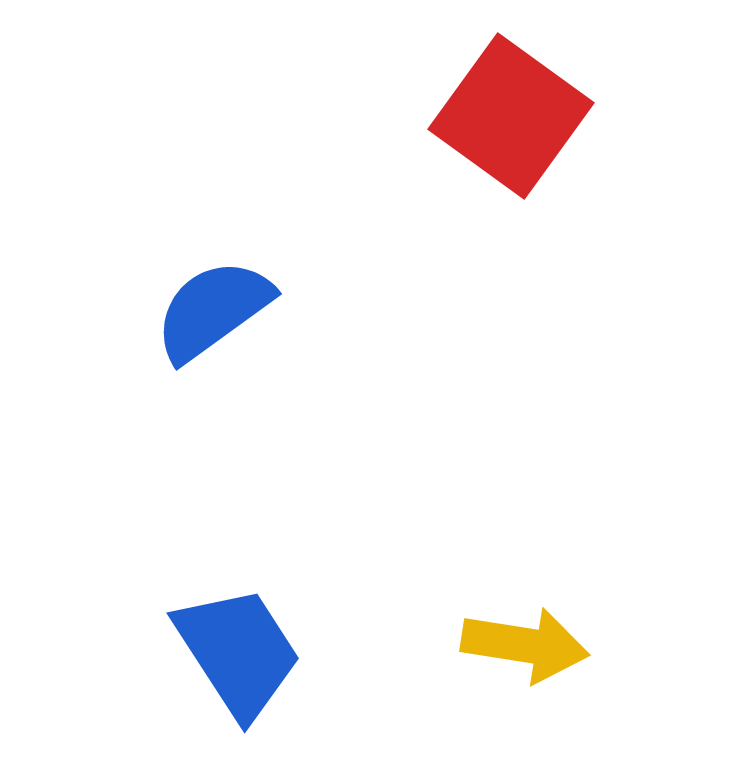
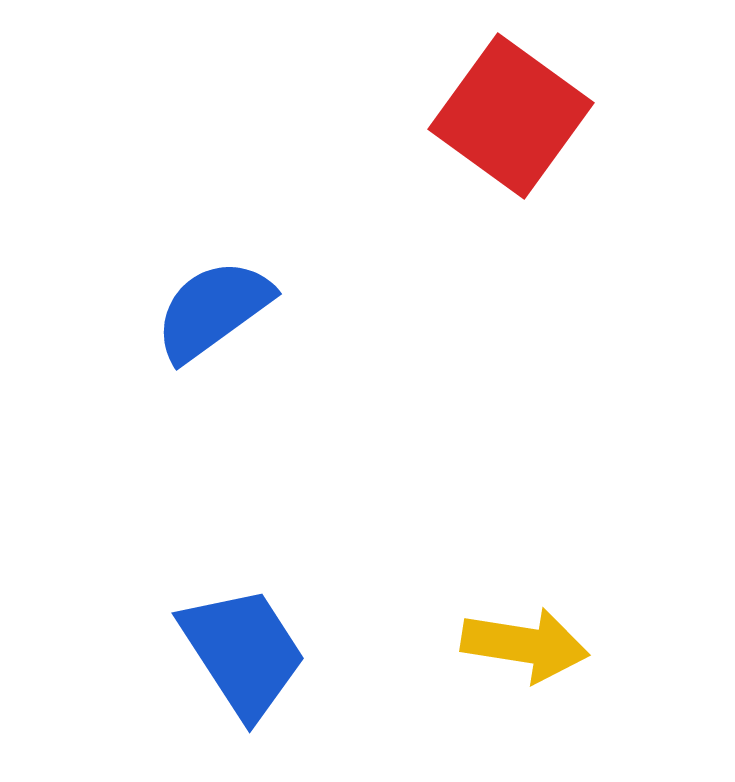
blue trapezoid: moved 5 px right
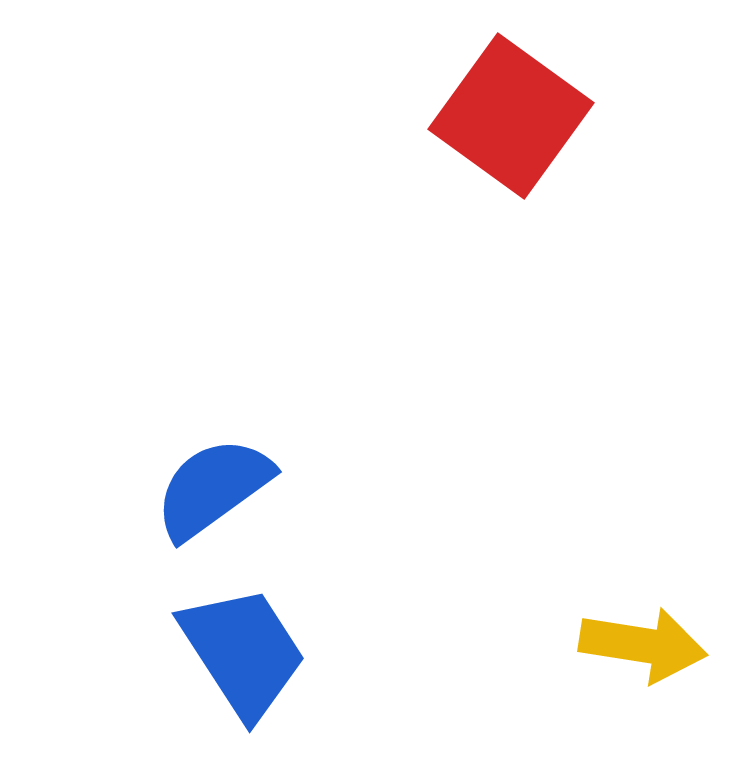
blue semicircle: moved 178 px down
yellow arrow: moved 118 px right
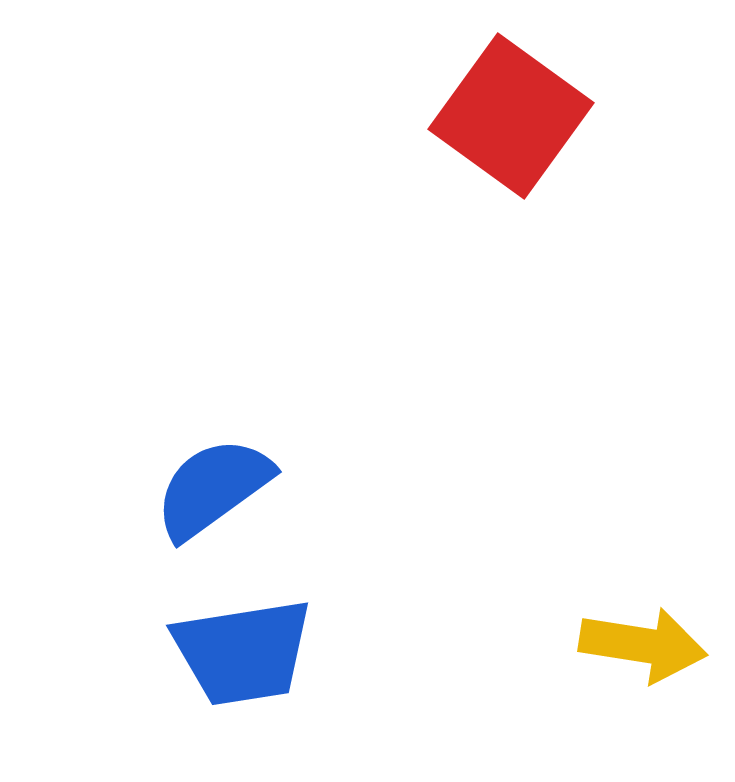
blue trapezoid: rotated 114 degrees clockwise
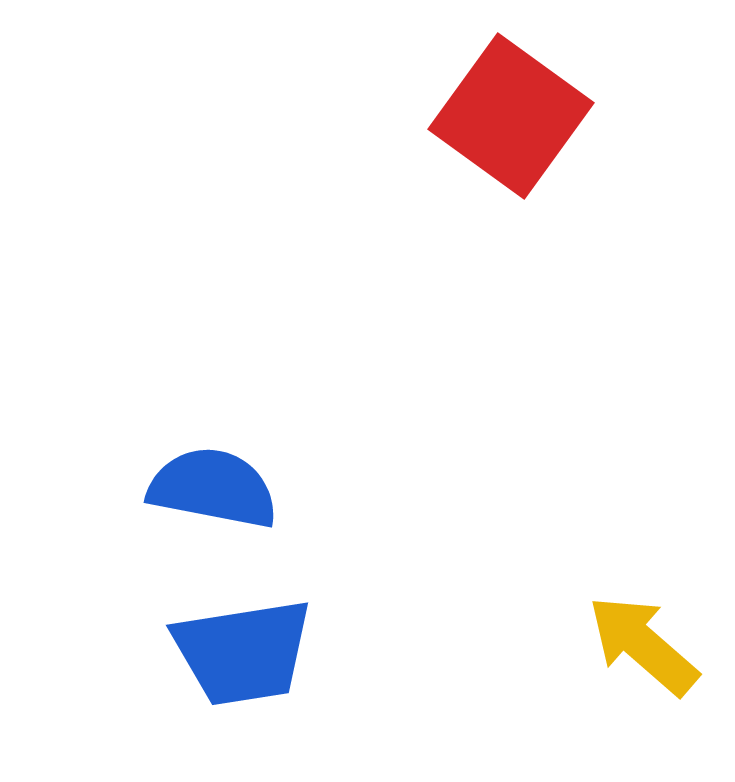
blue semicircle: rotated 47 degrees clockwise
yellow arrow: rotated 148 degrees counterclockwise
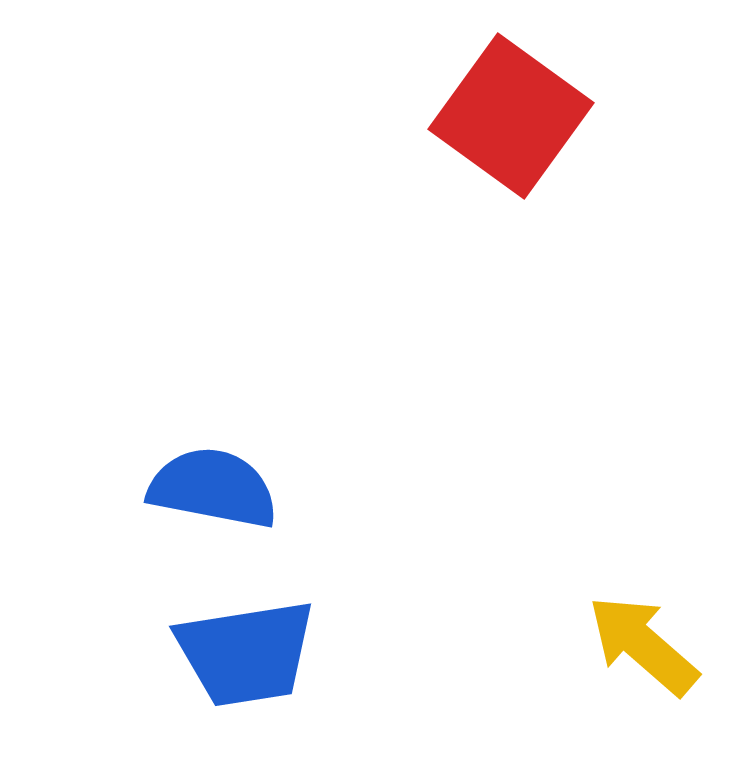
blue trapezoid: moved 3 px right, 1 px down
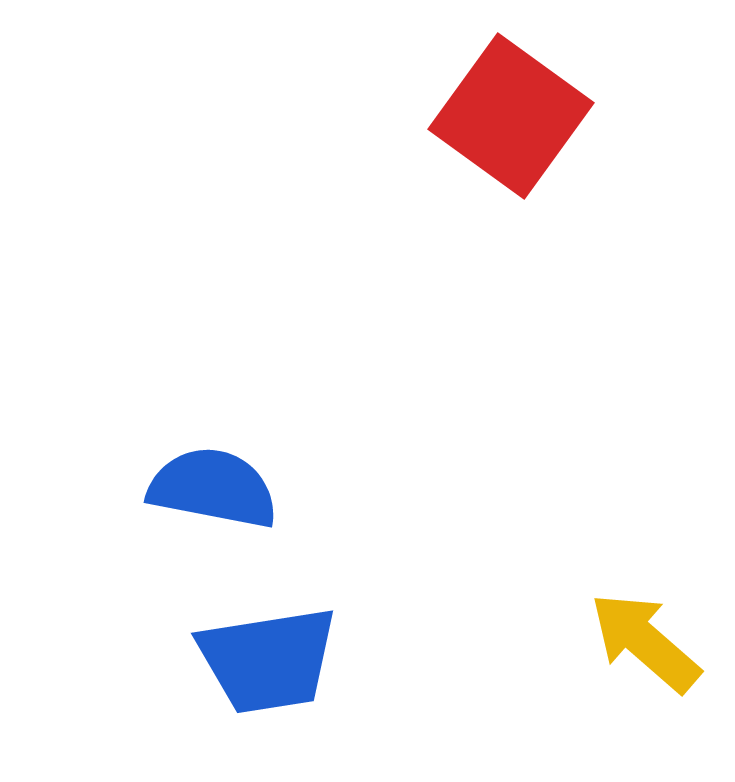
yellow arrow: moved 2 px right, 3 px up
blue trapezoid: moved 22 px right, 7 px down
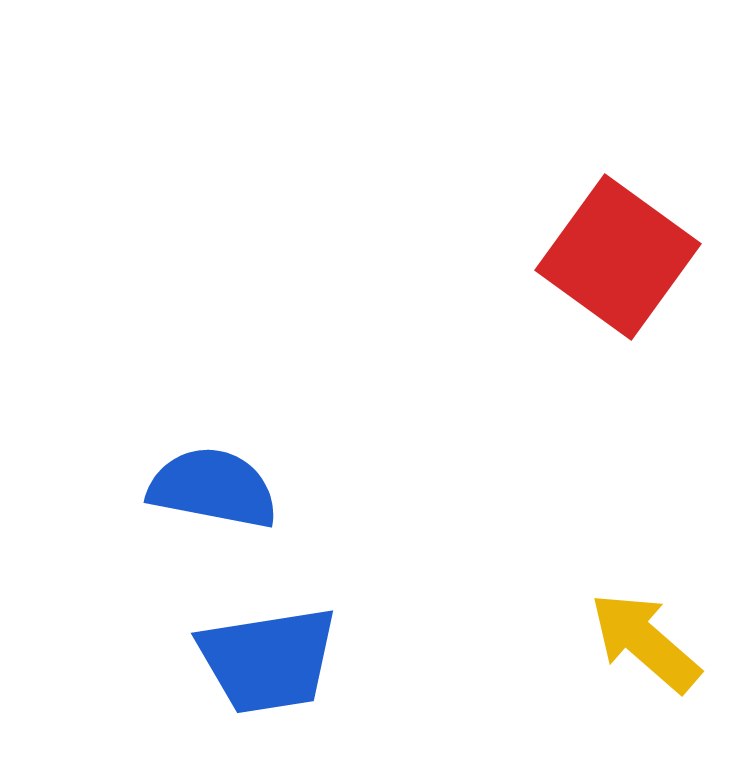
red square: moved 107 px right, 141 px down
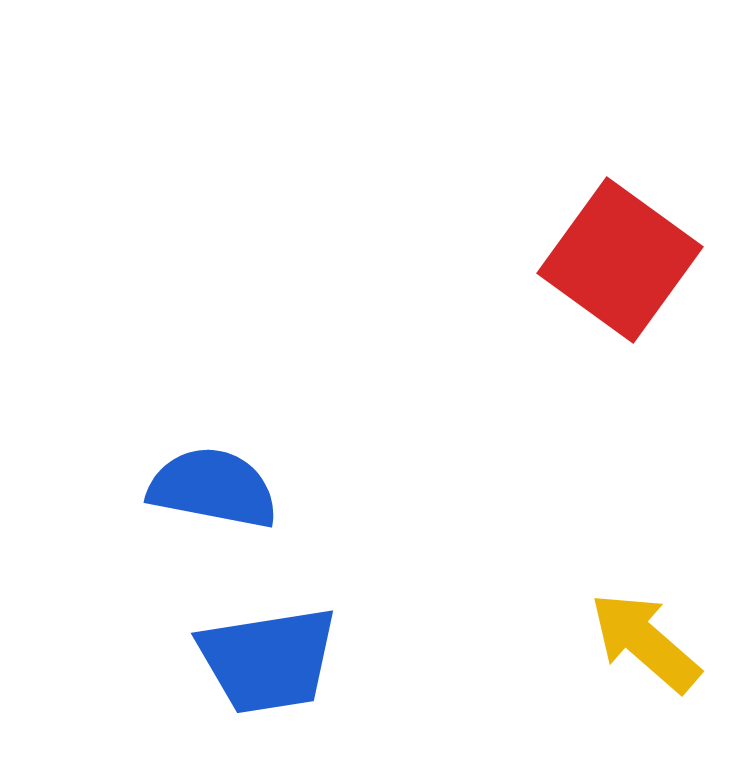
red square: moved 2 px right, 3 px down
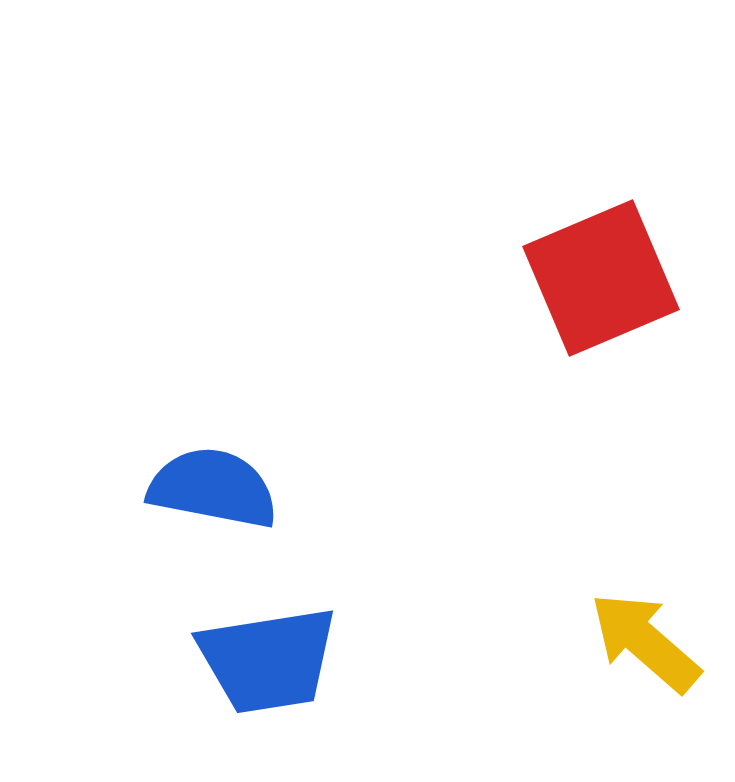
red square: moved 19 px left, 18 px down; rotated 31 degrees clockwise
